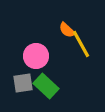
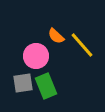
orange semicircle: moved 11 px left, 6 px down
yellow line: moved 1 px right, 1 px down; rotated 12 degrees counterclockwise
green rectangle: rotated 25 degrees clockwise
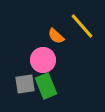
yellow line: moved 19 px up
pink circle: moved 7 px right, 4 px down
gray square: moved 2 px right, 1 px down
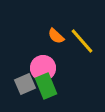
yellow line: moved 15 px down
pink circle: moved 8 px down
gray square: rotated 15 degrees counterclockwise
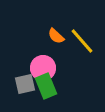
gray square: rotated 10 degrees clockwise
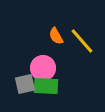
orange semicircle: rotated 18 degrees clockwise
green rectangle: rotated 65 degrees counterclockwise
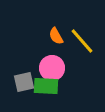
pink circle: moved 9 px right
gray square: moved 1 px left, 2 px up
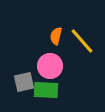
orange semicircle: rotated 42 degrees clockwise
pink circle: moved 2 px left, 2 px up
green rectangle: moved 4 px down
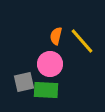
pink circle: moved 2 px up
